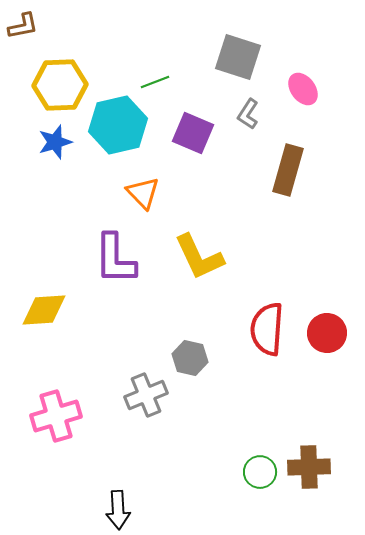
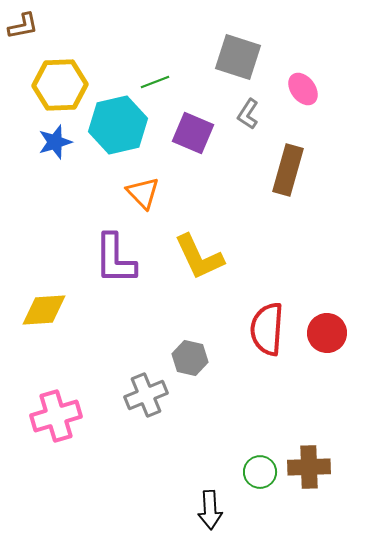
black arrow: moved 92 px right
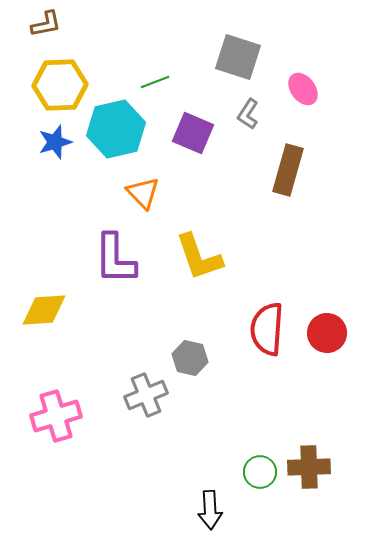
brown L-shape: moved 23 px right, 2 px up
cyan hexagon: moved 2 px left, 4 px down
yellow L-shape: rotated 6 degrees clockwise
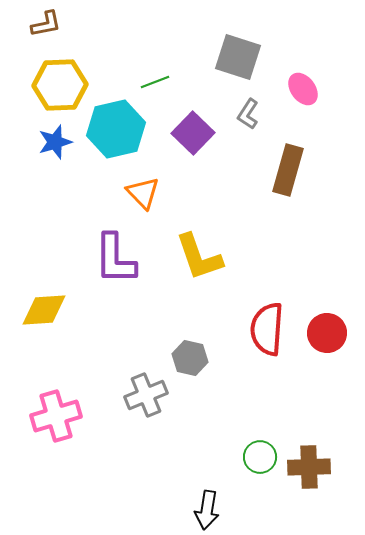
purple square: rotated 21 degrees clockwise
green circle: moved 15 px up
black arrow: moved 3 px left; rotated 12 degrees clockwise
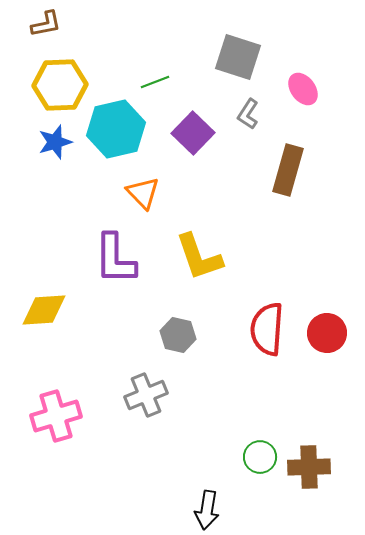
gray hexagon: moved 12 px left, 23 px up
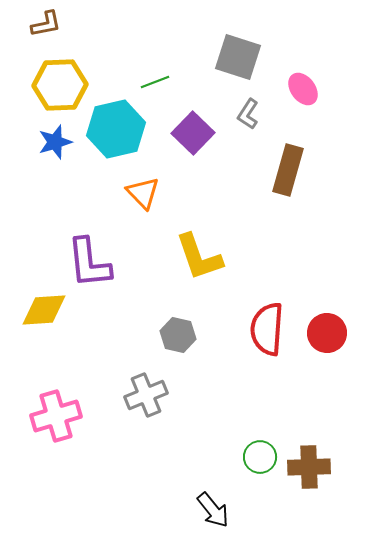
purple L-shape: moved 26 px left, 4 px down; rotated 6 degrees counterclockwise
black arrow: moved 6 px right; rotated 48 degrees counterclockwise
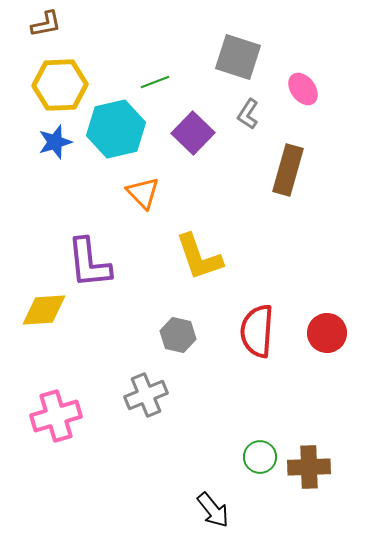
red semicircle: moved 10 px left, 2 px down
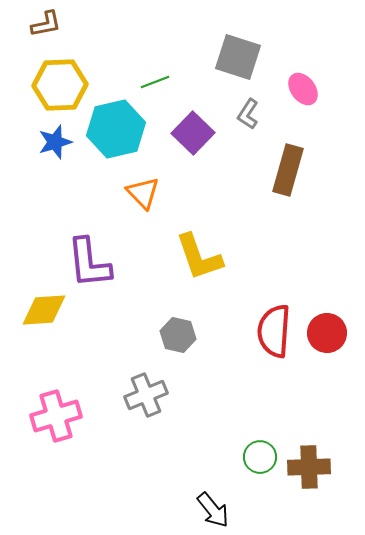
red semicircle: moved 17 px right
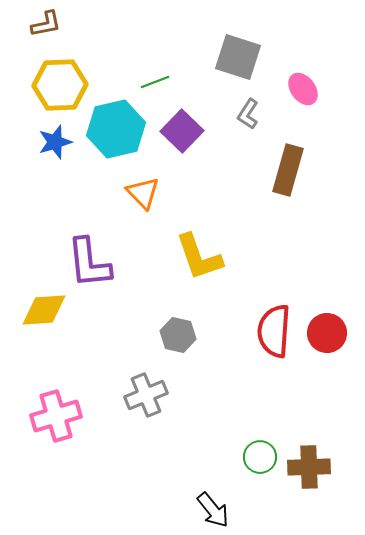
purple square: moved 11 px left, 2 px up
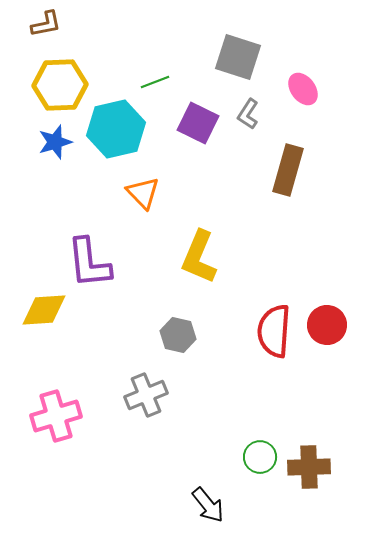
purple square: moved 16 px right, 8 px up; rotated 18 degrees counterclockwise
yellow L-shape: rotated 42 degrees clockwise
red circle: moved 8 px up
black arrow: moved 5 px left, 5 px up
